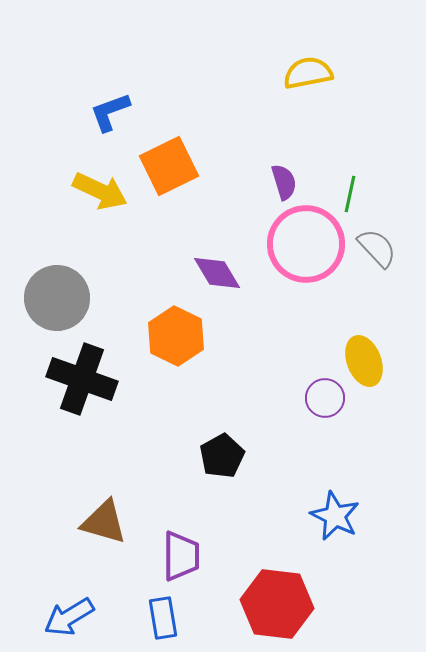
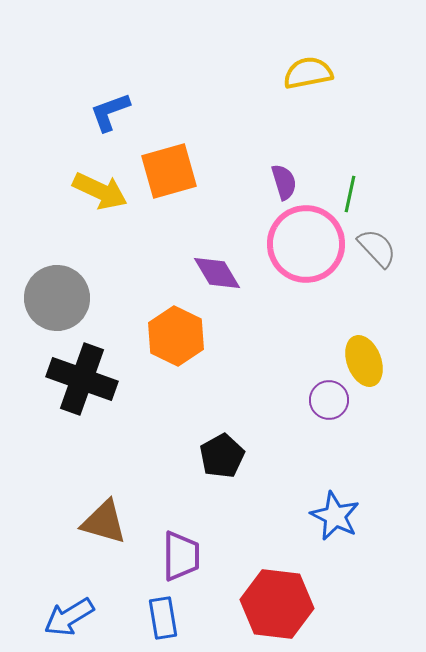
orange square: moved 5 px down; rotated 10 degrees clockwise
purple circle: moved 4 px right, 2 px down
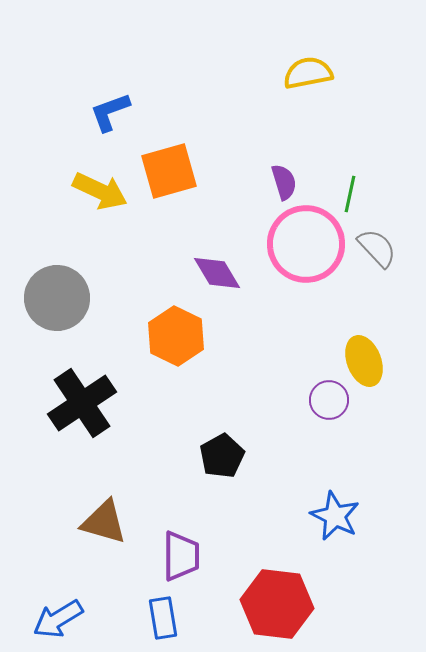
black cross: moved 24 px down; rotated 36 degrees clockwise
blue arrow: moved 11 px left, 2 px down
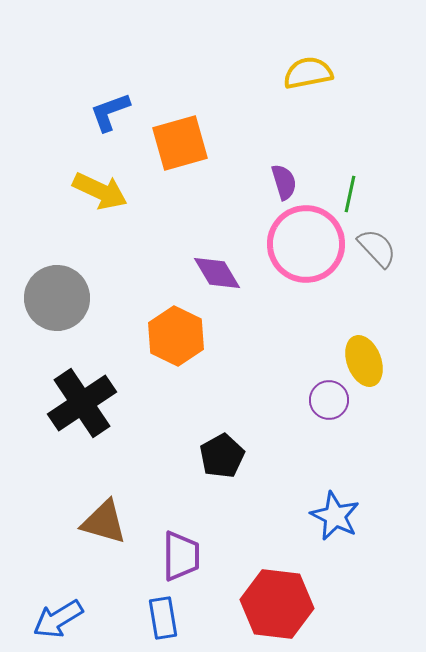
orange square: moved 11 px right, 28 px up
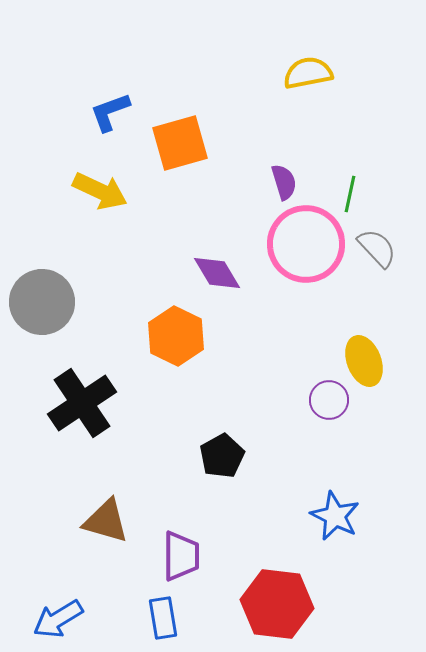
gray circle: moved 15 px left, 4 px down
brown triangle: moved 2 px right, 1 px up
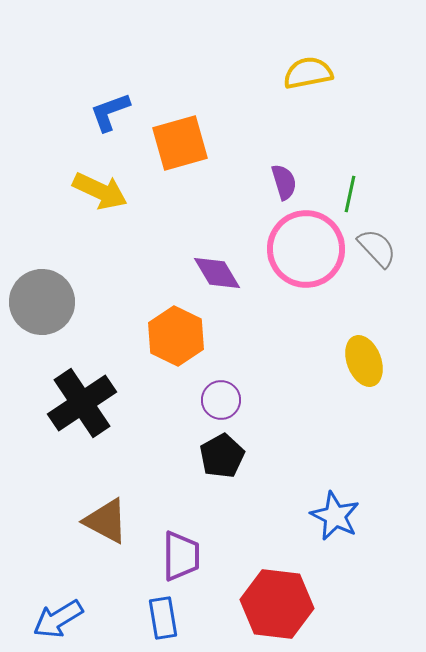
pink circle: moved 5 px down
purple circle: moved 108 px left
brown triangle: rotated 12 degrees clockwise
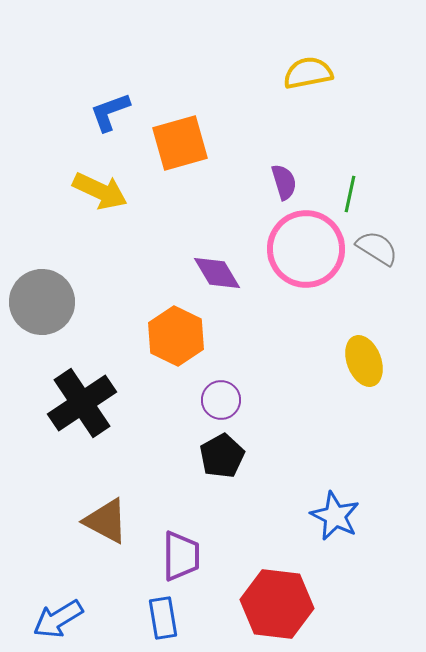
gray semicircle: rotated 15 degrees counterclockwise
